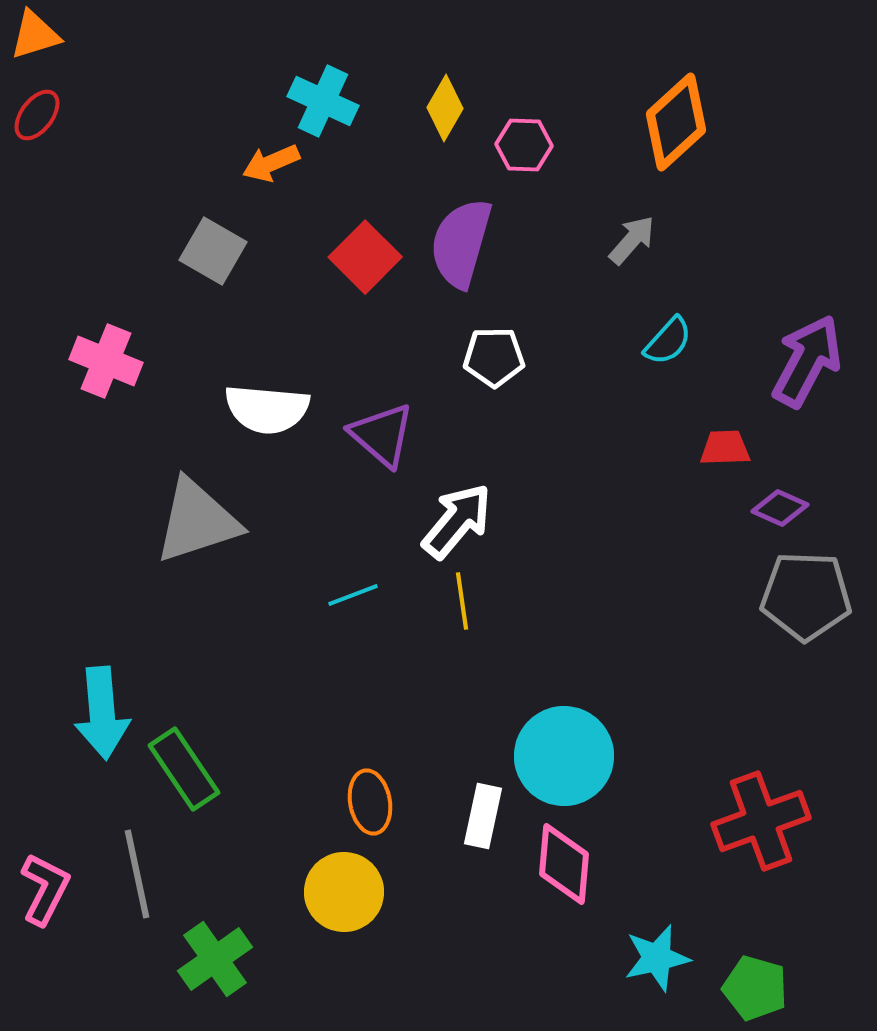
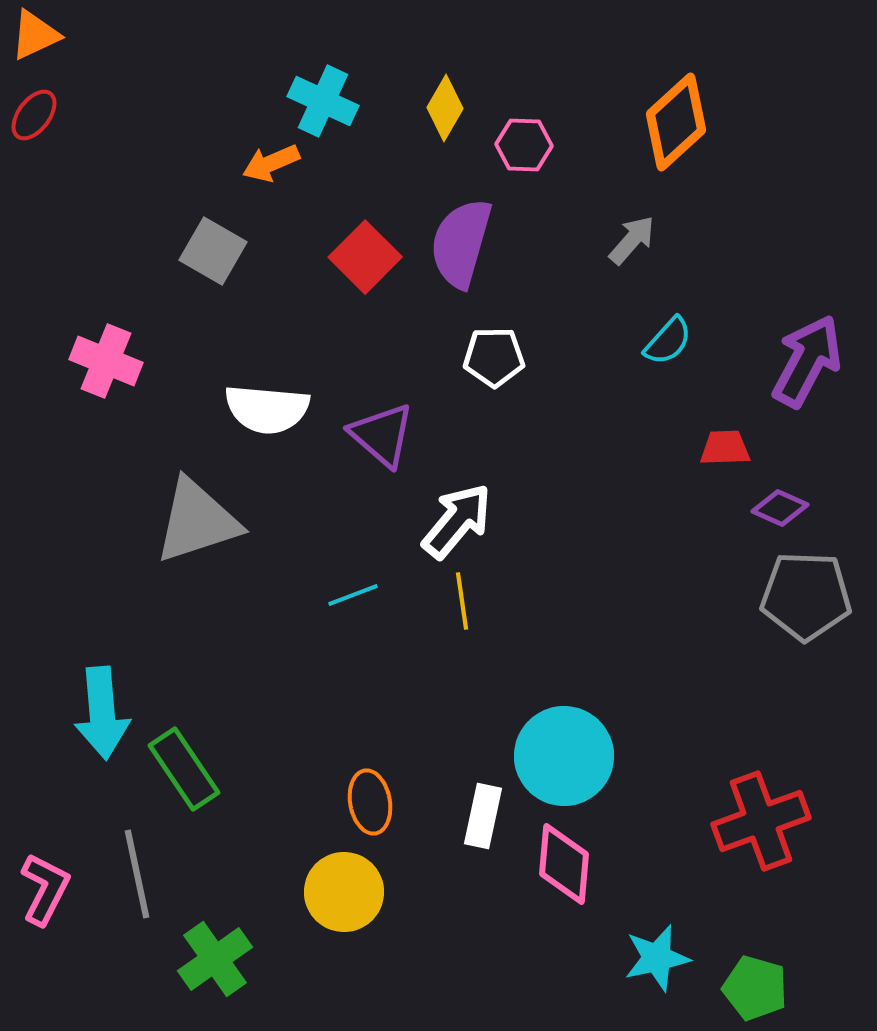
orange triangle: rotated 8 degrees counterclockwise
red ellipse: moved 3 px left
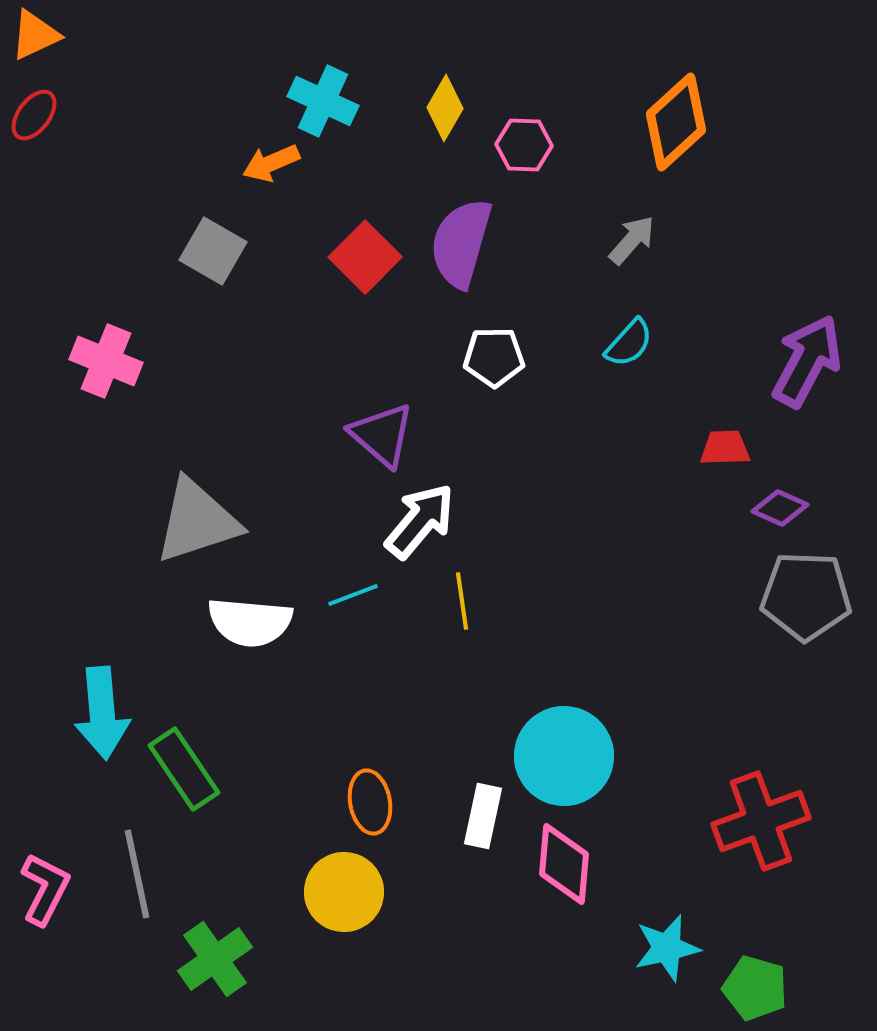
cyan semicircle: moved 39 px left, 2 px down
white semicircle: moved 17 px left, 213 px down
white arrow: moved 37 px left
cyan star: moved 10 px right, 10 px up
